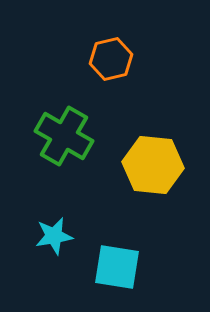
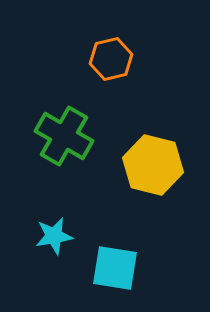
yellow hexagon: rotated 8 degrees clockwise
cyan square: moved 2 px left, 1 px down
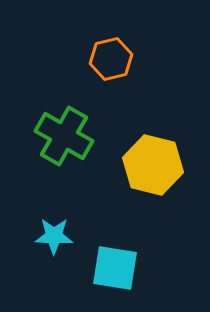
cyan star: rotated 12 degrees clockwise
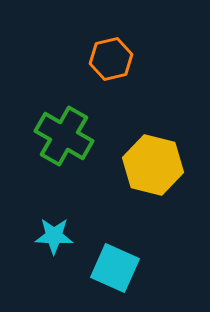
cyan square: rotated 15 degrees clockwise
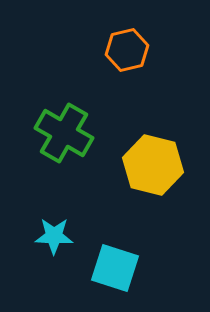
orange hexagon: moved 16 px right, 9 px up
green cross: moved 3 px up
cyan square: rotated 6 degrees counterclockwise
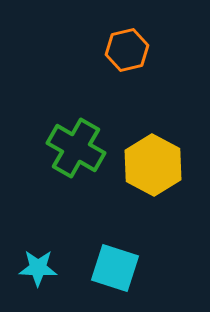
green cross: moved 12 px right, 15 px down
yellow hexagon: rotated 14 degrees clockwise
cyan star: moved 16 px left, 32 px down
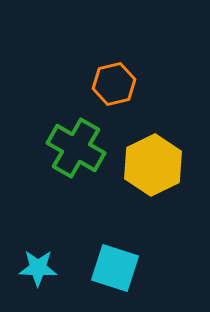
orange hexagon: moved 13 px left, 34 px down
yellow hexagon: rotated 6 degrees clockwise
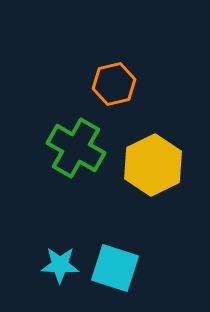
cyan star: moved 22 px right, 3 px up
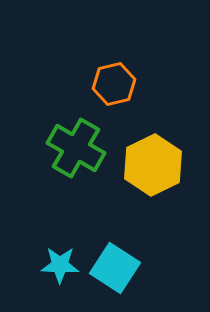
cyan square: rotated 15 degrees clockwise
